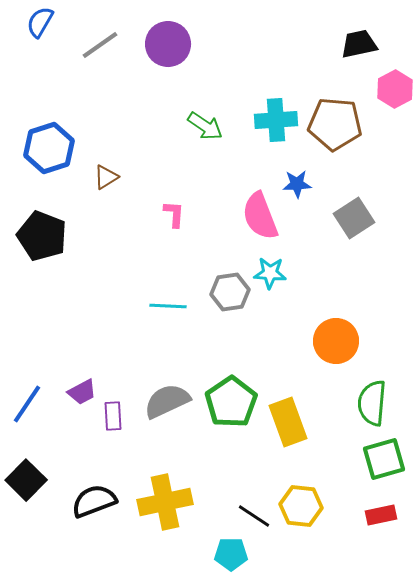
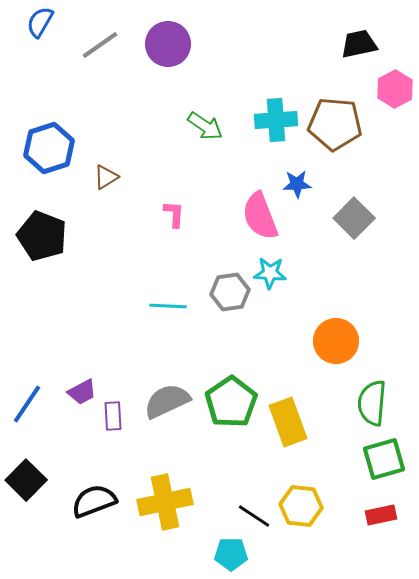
gray square: rotated 12 degrees counterclockwise
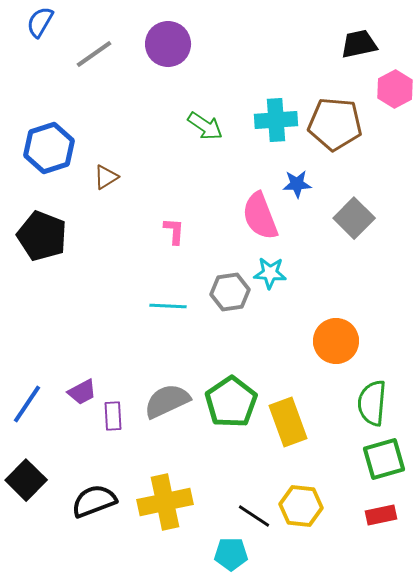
gray line: moved 6 px left, 9 px down
pink L-shape: moved 17 px down
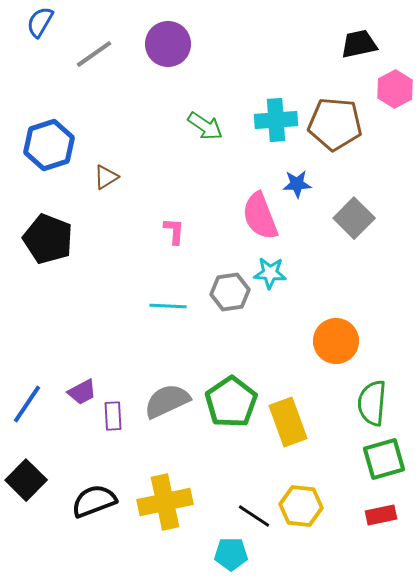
blue hexagon: moved 3 px up
black pentagon: moved 6 px right, 3 px down
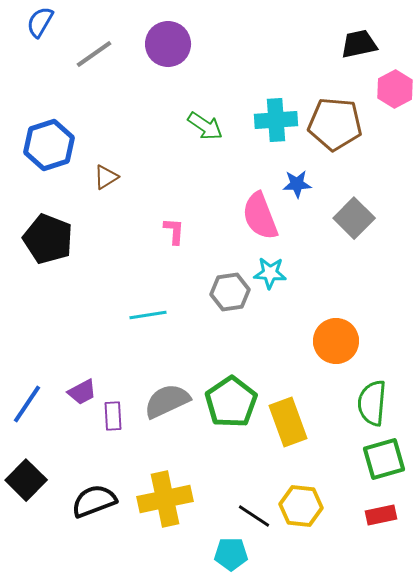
cyan line: moved 20 px left, 9 px down; rotated 12 degrees counterclockwise
yellow cross: moved 3 px up
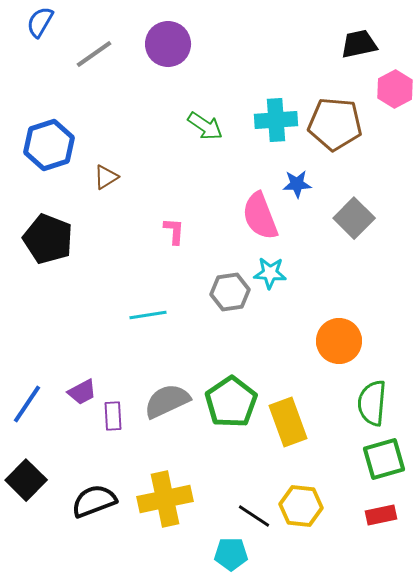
orange circle: moved 3 px right
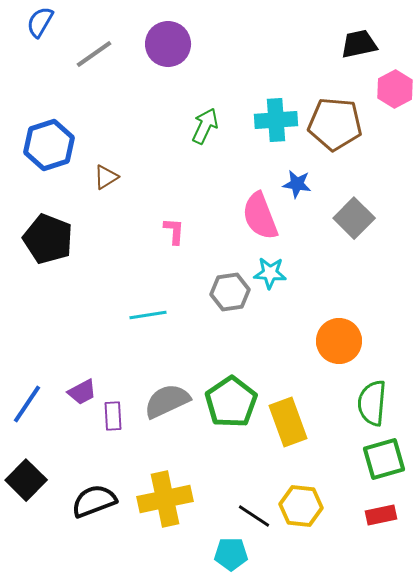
green arrow: rotated 99 degrees counterclockwise
blue star: rotated 12 degrees clockwise
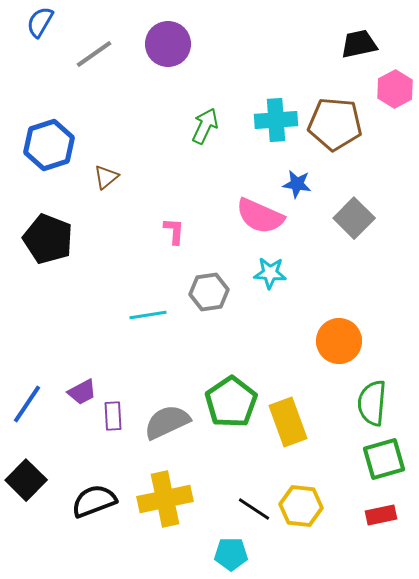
brown triangle: rotated 8 degrees counterclockwise
pink semicircle: rotated 45 degrees counterclockwise
gray hexagon: moved 21 px left
gray semicircle: moved 21 px down
black line: moved 7 px up
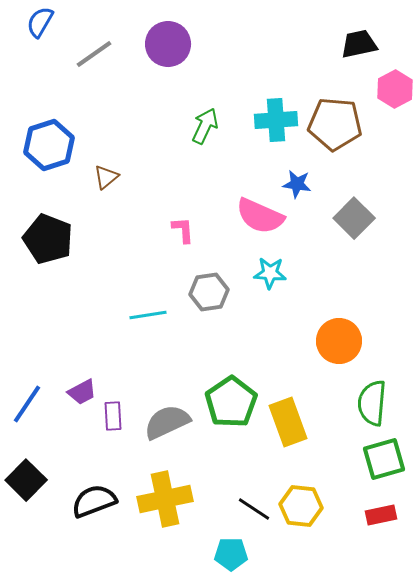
pink L-shape: moved 9 px right, 1 px up; rotated 8 degrees counterclockwise
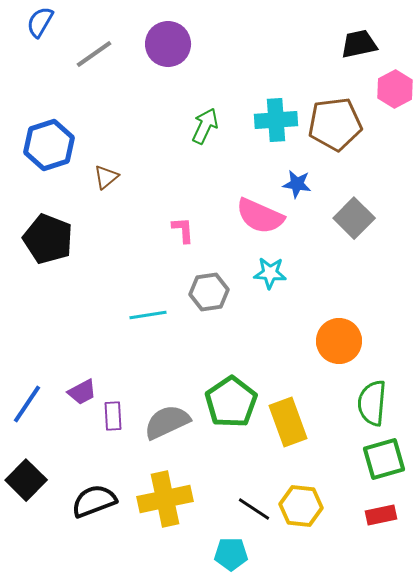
brown pentagon: rotated 12 degrees counterclockwise
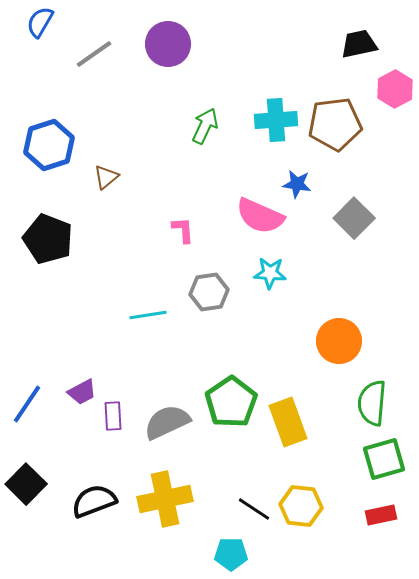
black square: moved 4 px down
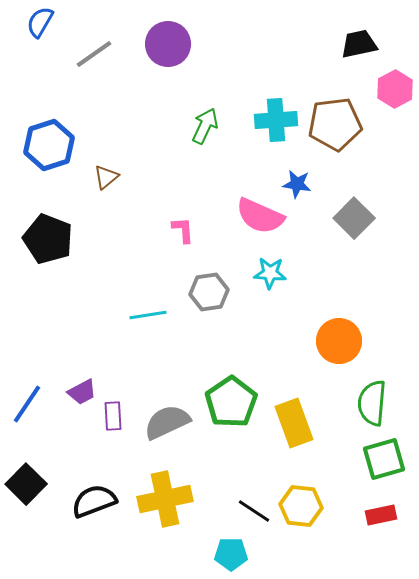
yellow rectangle: moved 6 px right, 1 px down
black line: moved 2 px down
